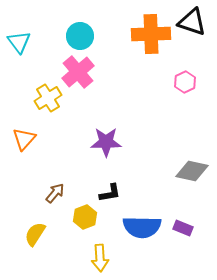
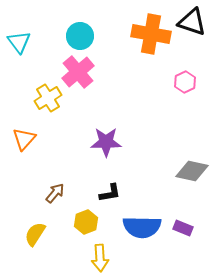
orange cross: rotated 12 degrees clockwise
yellow hexagon: moved 1 px right, 5 px down
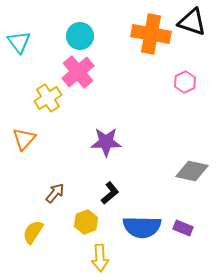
black L-shape: rotated 30 degrees counterclockwise
yellow semicircle: moved 2 px left, 2 px up
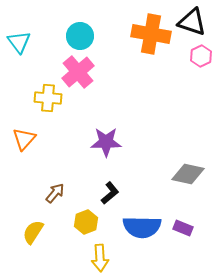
pink hexagon: moved 16 px right, 26 px up
yellow cross: rotated 36 degrees clockwise
gray diamond: moved 4 px left, 3 px down
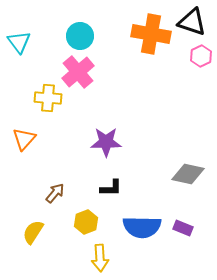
black L-shape: moved 1 px right, 5 px up; rotated 40 degrees clockwise
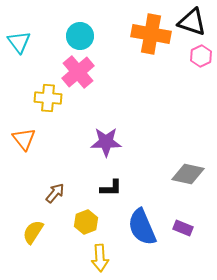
orange triangle: rotated 20 degrees counterclockwise
blue semicircle: rotated 66 degrees clockwise
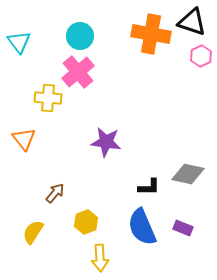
purple star: rotated 8 degrees clockwise
black L-shape: moved 38 px right, 1 px up
